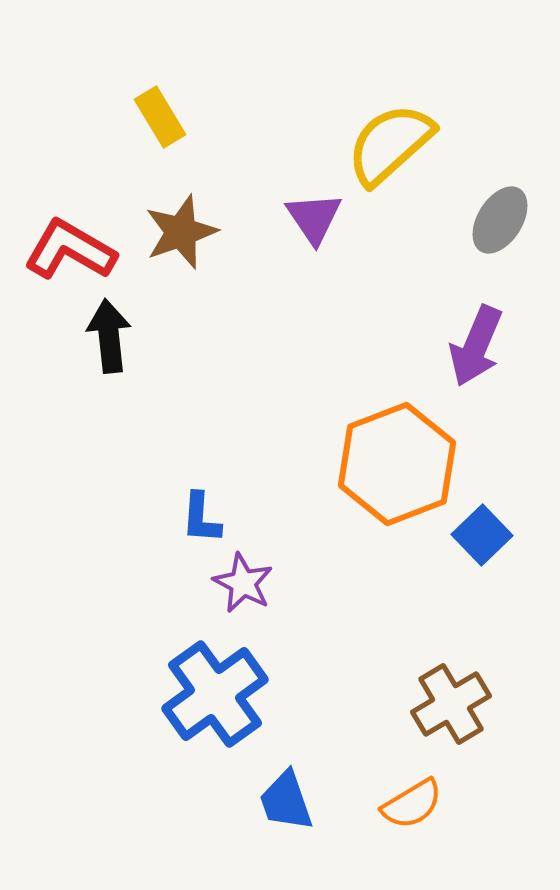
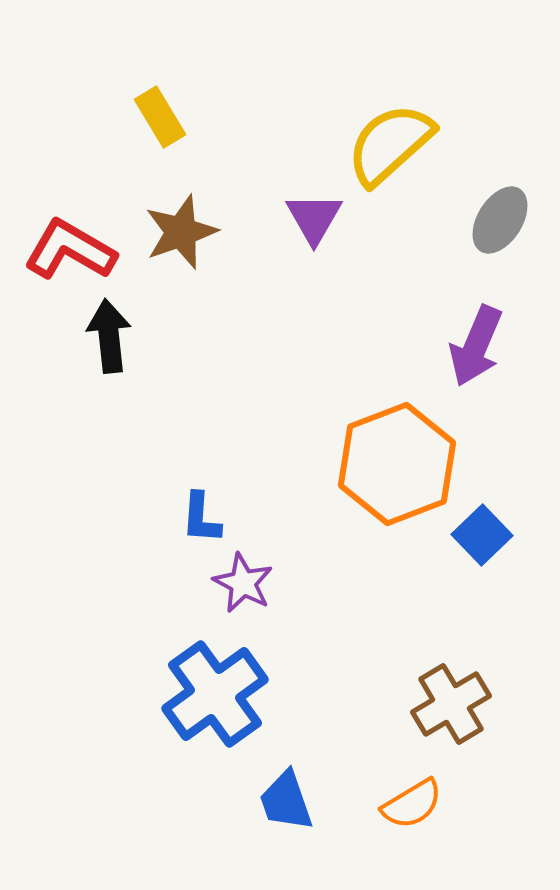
purple triangle: rotated 4 degrees clockwise
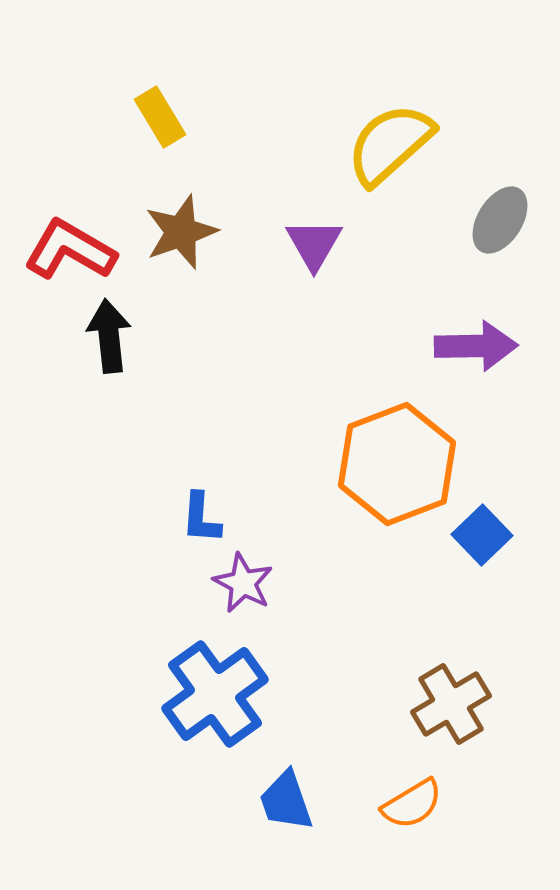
purple triangle: moved 26 px down
purple arrow: rotated 114 degrees counterclockwise
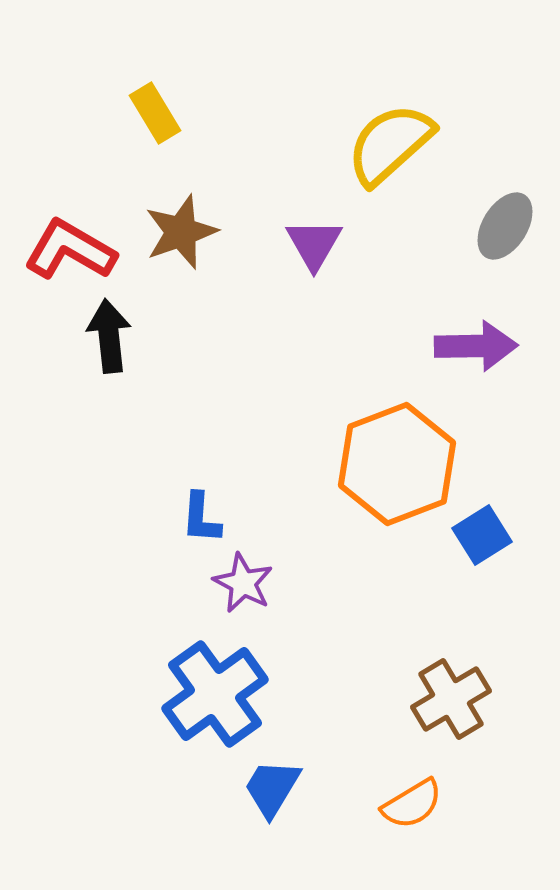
yellow rectangle: moved 5 px left, 4 px up
gray ellipse: moved 5 px right, 6 px down
blue square: rotated 12 degrees clockwise
brown cross: moved 5 px up
blue trapezoid: moved 14 px left, 13 px up; rotated 50 degrees clockwise
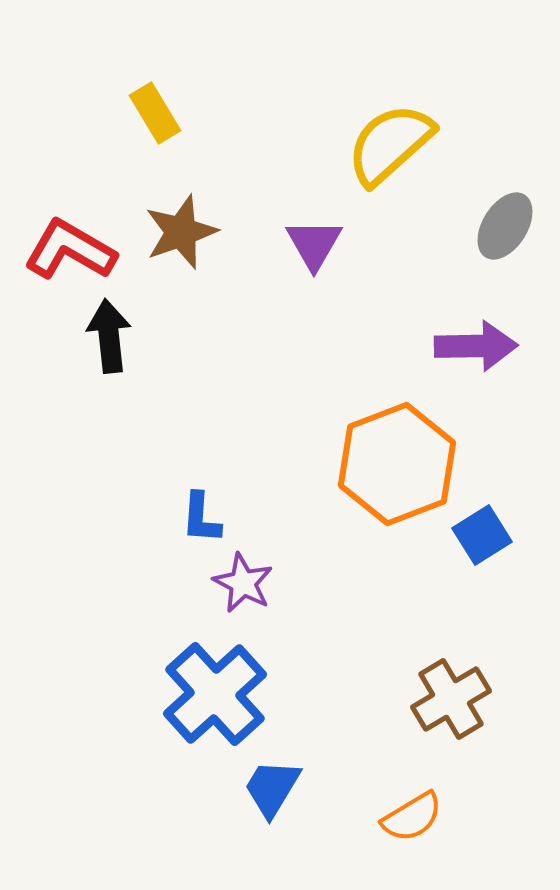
blue cross: rotated 6 degrees counterclockwise
orange semicircle: moved 13 px down
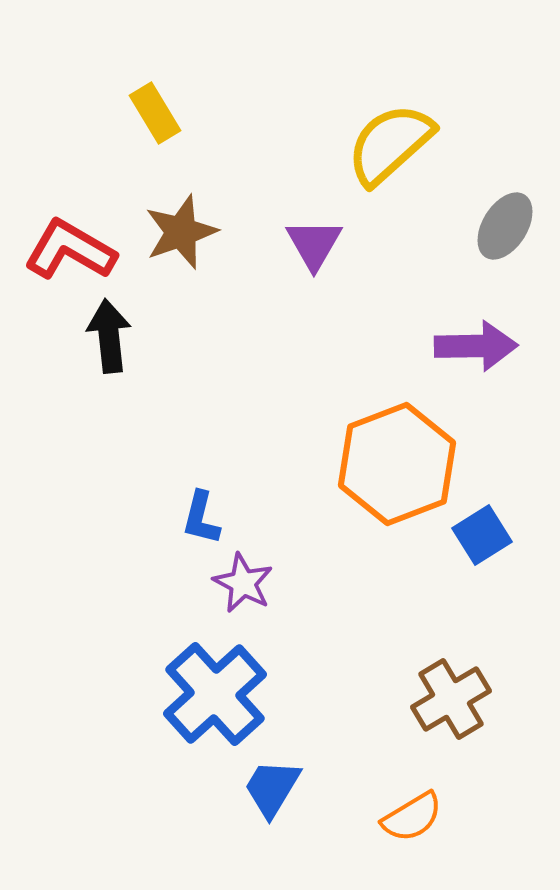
blue L-shape: rotated 10 degrees clockwise
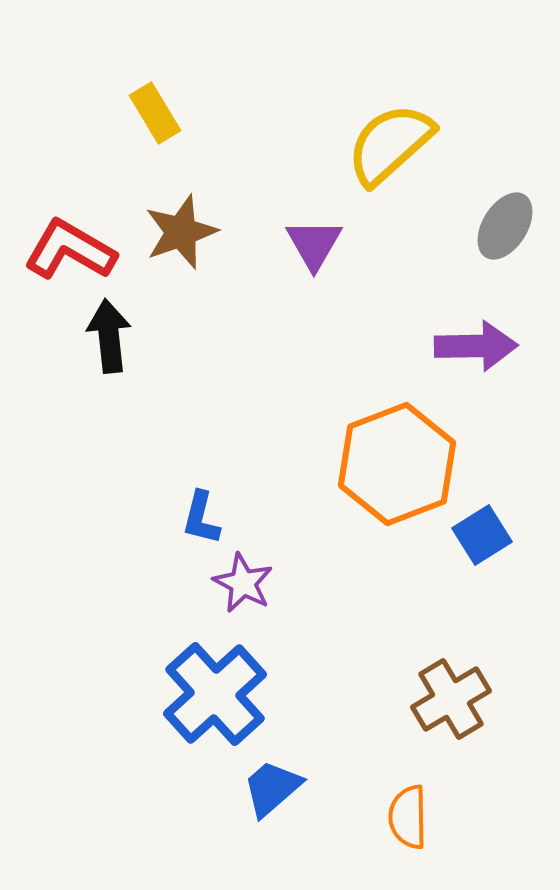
blue trapezoid: rotated 18 degrees clockwise
orange semicircle: moved 4 px left; rotated 120 degrees clockwise
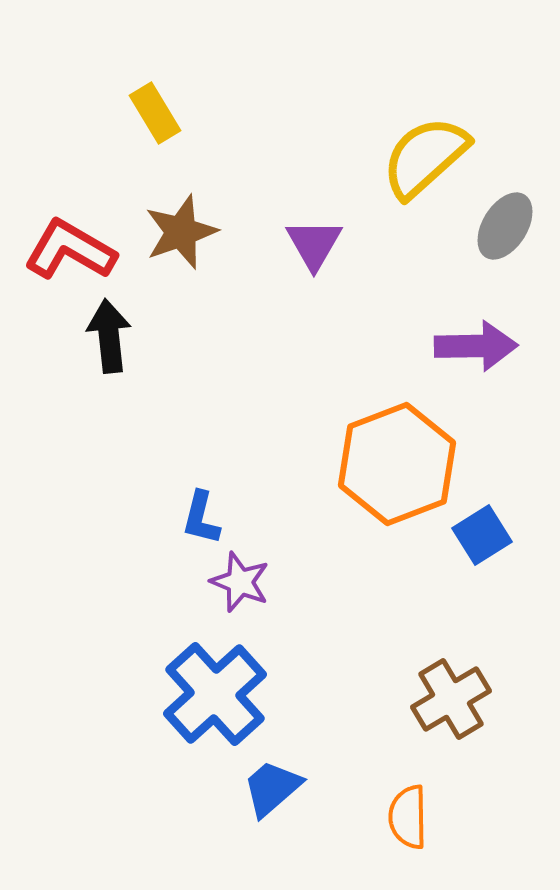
yellow semicircle: moved 35 px right, 13 px down
purple star: moved 3 px left, 1 px up; rotated 6 degrees counterclockwise
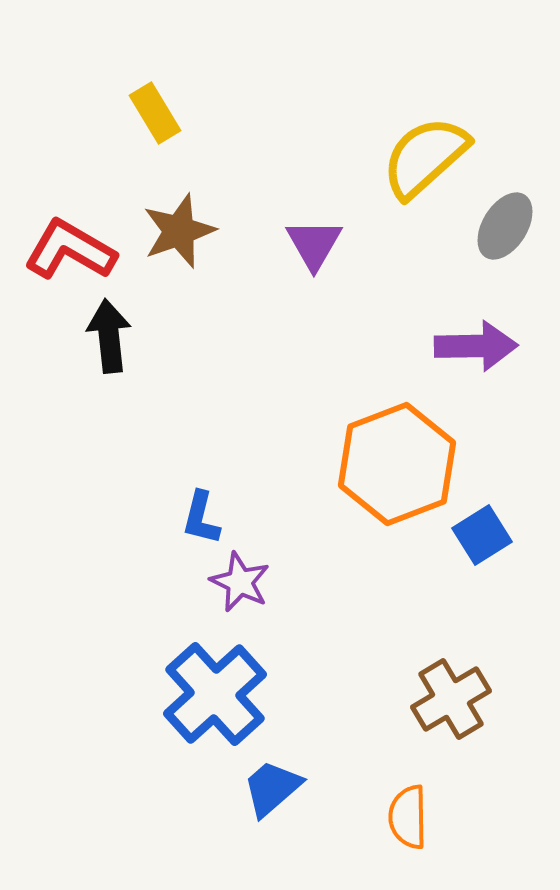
brown star: moved 2 px left, 1 px up
purple star: rotated 4 degrees clockwise
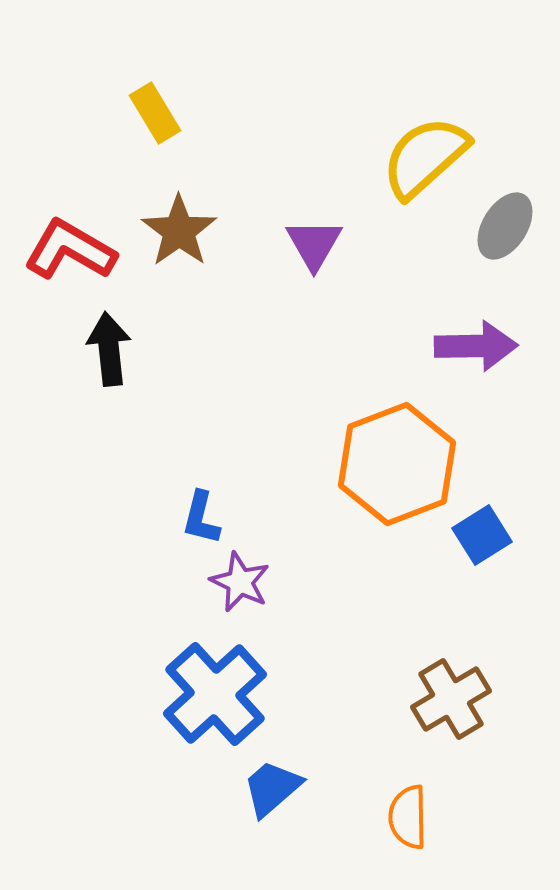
brown star: rotated 16 degrees counterclockwise
black arrow: moved 13 px down
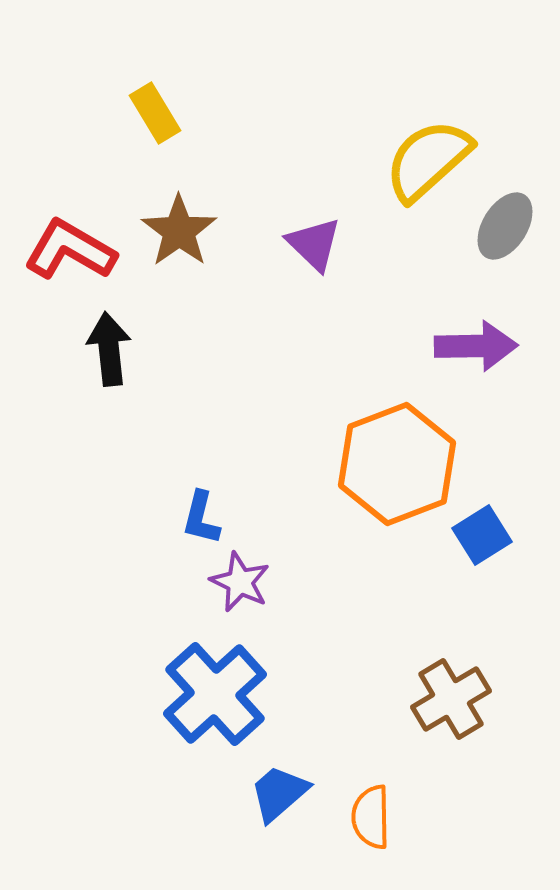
yellow semicircle: moved 3 px right, 3 px down
purple triangle: rotated 16 degrees counterclockwise
blue trapezoid: moved 7 px right, 5 px down
orange semicircle: moved 37 px left
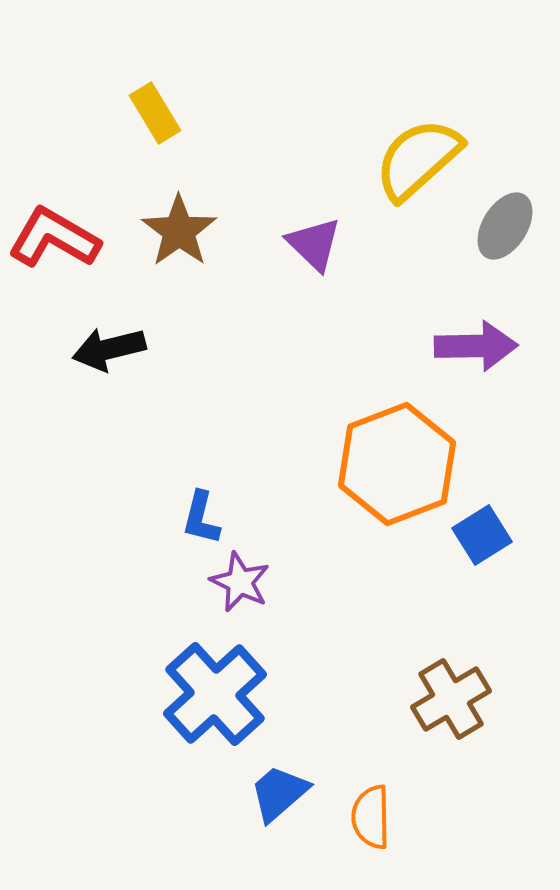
yellow semicircle: moved 10 px left, 1 px up
red L-shape: moved 16 px left, 12 px up
black arrow: rotated 98 degrees counterclockwise
